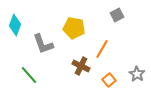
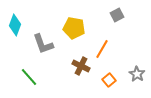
green line: moved 2 px down
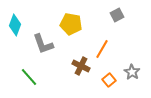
yellow pentagon: moved 3 px left, 4 px up
gray star: moved 5 px left, 2 px up
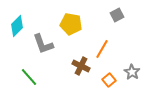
cyan diamond: moved 2 px right, 1 px down; rotated 25 degrees clockwise
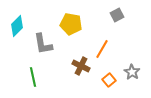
gray L-shape: rotated 10 degrees clockwise
green line: moved 4 px right; rotated 30 degrees clockwise
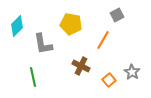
orange line: moved 1 px right, 9 px up
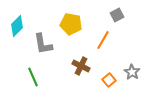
green line: rotated 12 degrees counterclockwise
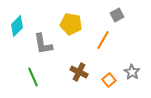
brown cross: moved 2 px left, 6 px down
